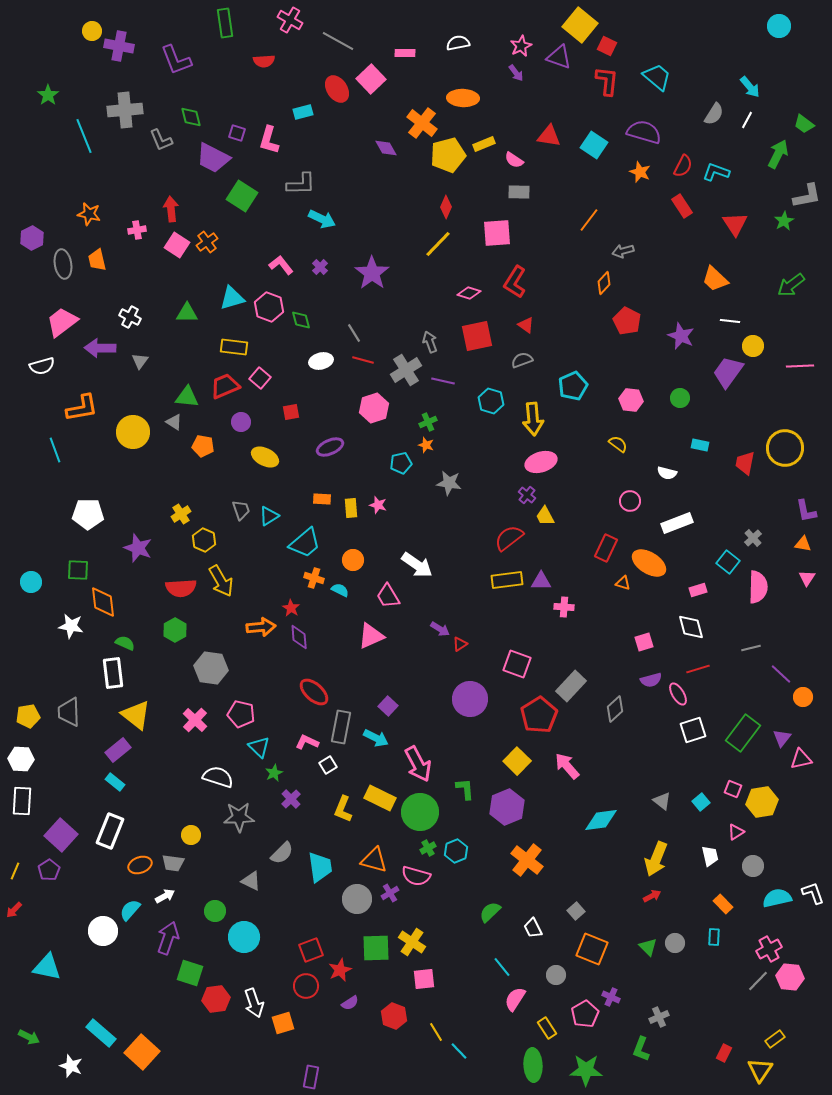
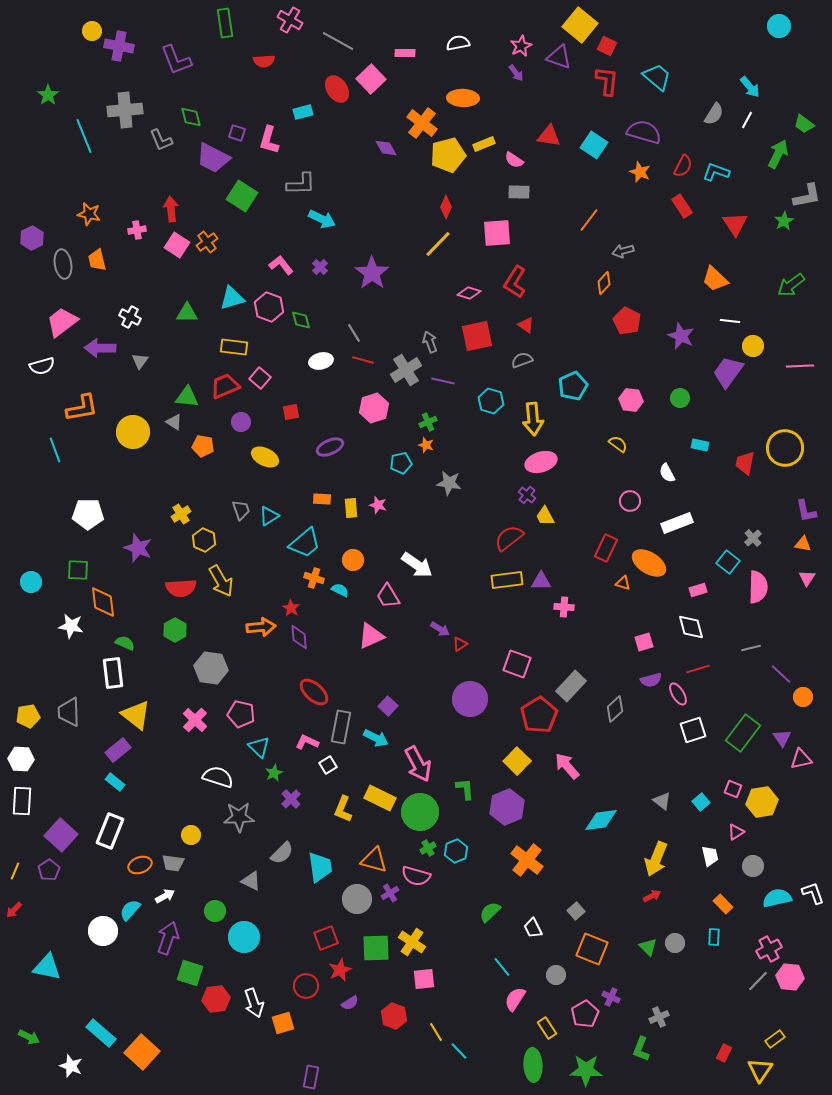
white semicircle at (667, 473): rotated 48 degrees clockwise
purple triangle at (782, 738): rotated 12 degrees counterclockwise
red square at (311, 950): moved 15 px right, 12 px up
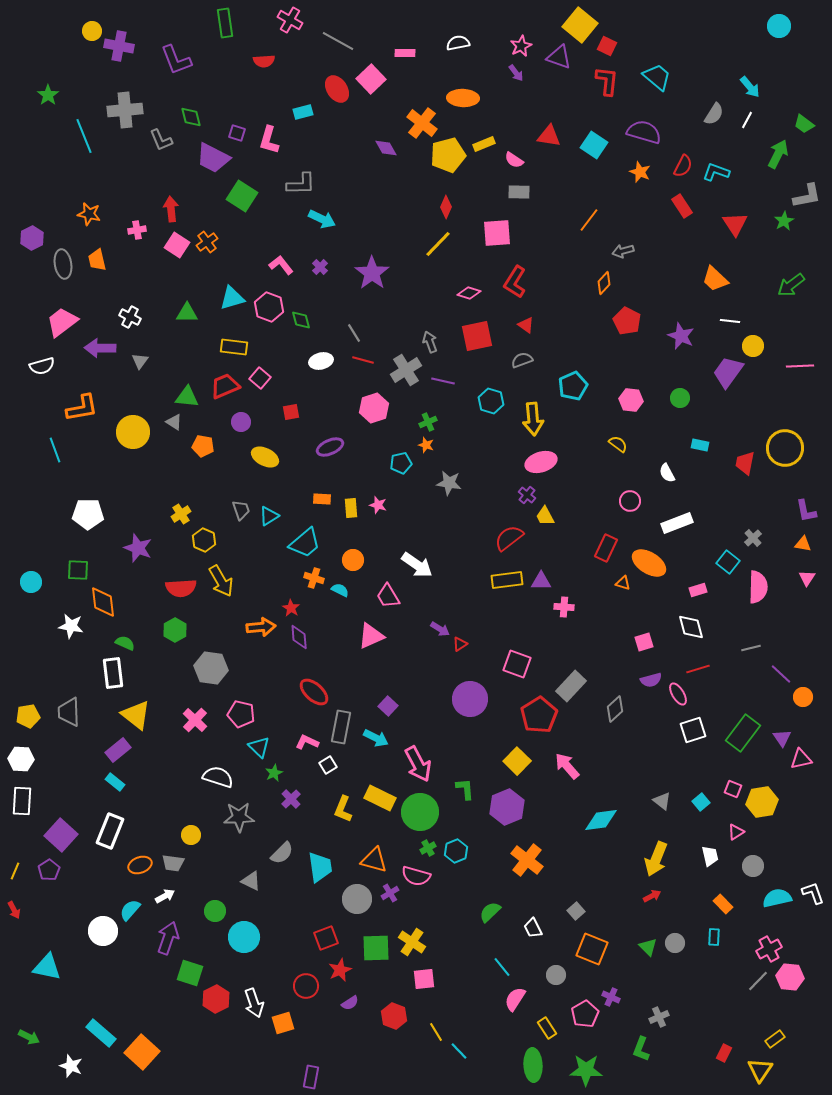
red arrow at (14, 910): rotated 72 degrees counterclockwise
red hexagon at (216, 999): rotated 20 degrees counterclockwise
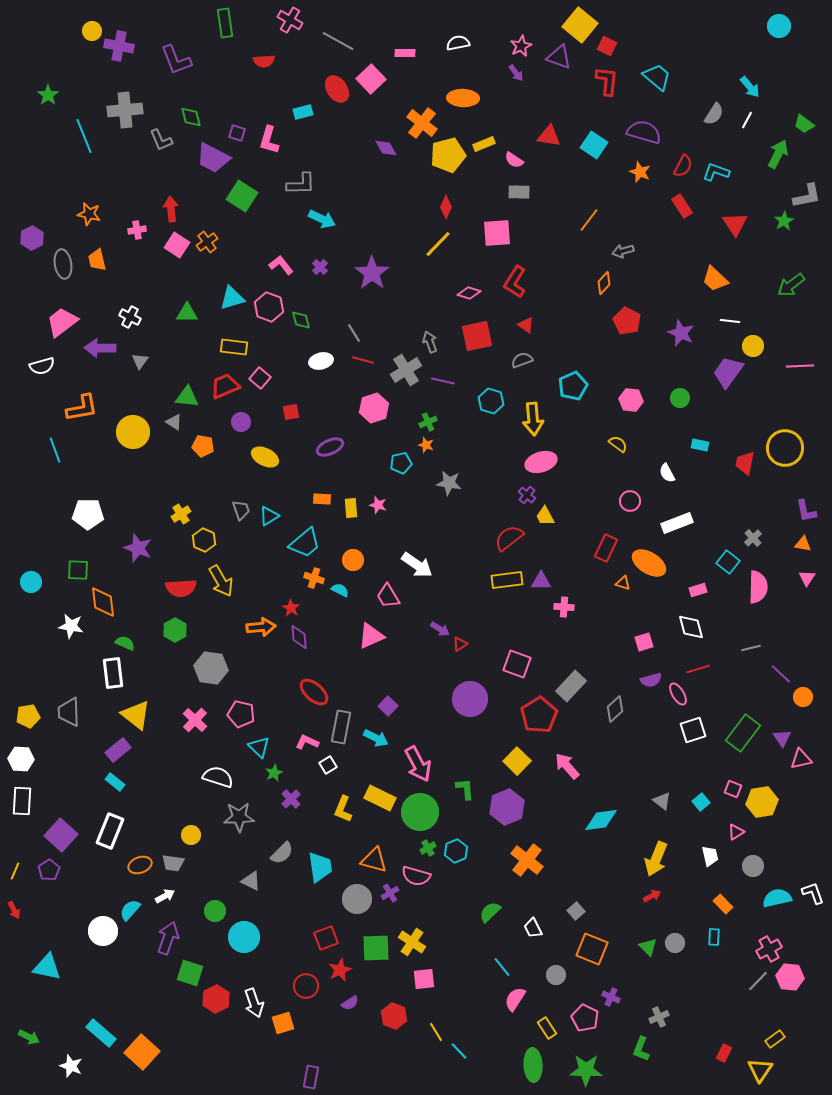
purple star at (681, 336): moved 3 px up
pink pentagon at (585, 1014): moved 4 px down; rotated 16 degrees counterclockwise
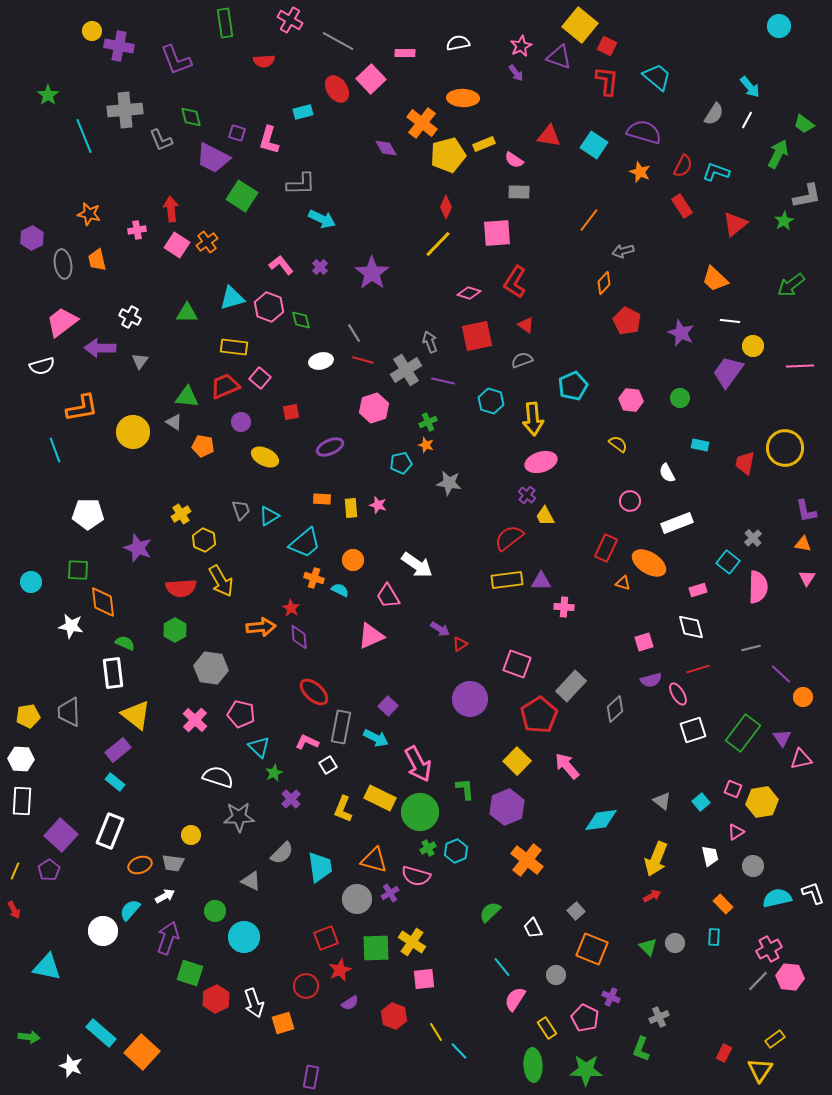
red triangle at (735, 224): rotated 24 degrees clockwise
green arrow at (29, 1037): rotated 20 degrees counterclockwise
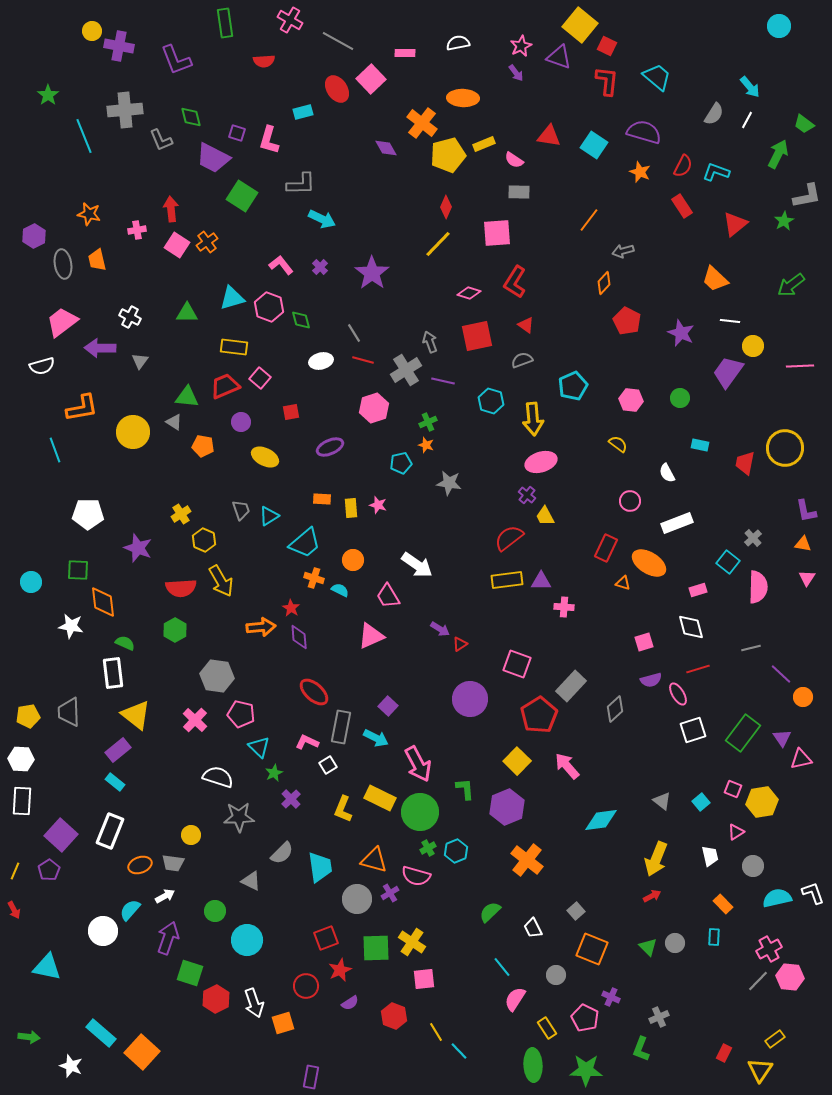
purple hexagon at (32, 238): moved 2 px right, 2 px up
gray hexagon at (211, 668): moved 6 px right, 8 px down
cyan circle at (244, 937): moved 3 px right, 3 px down
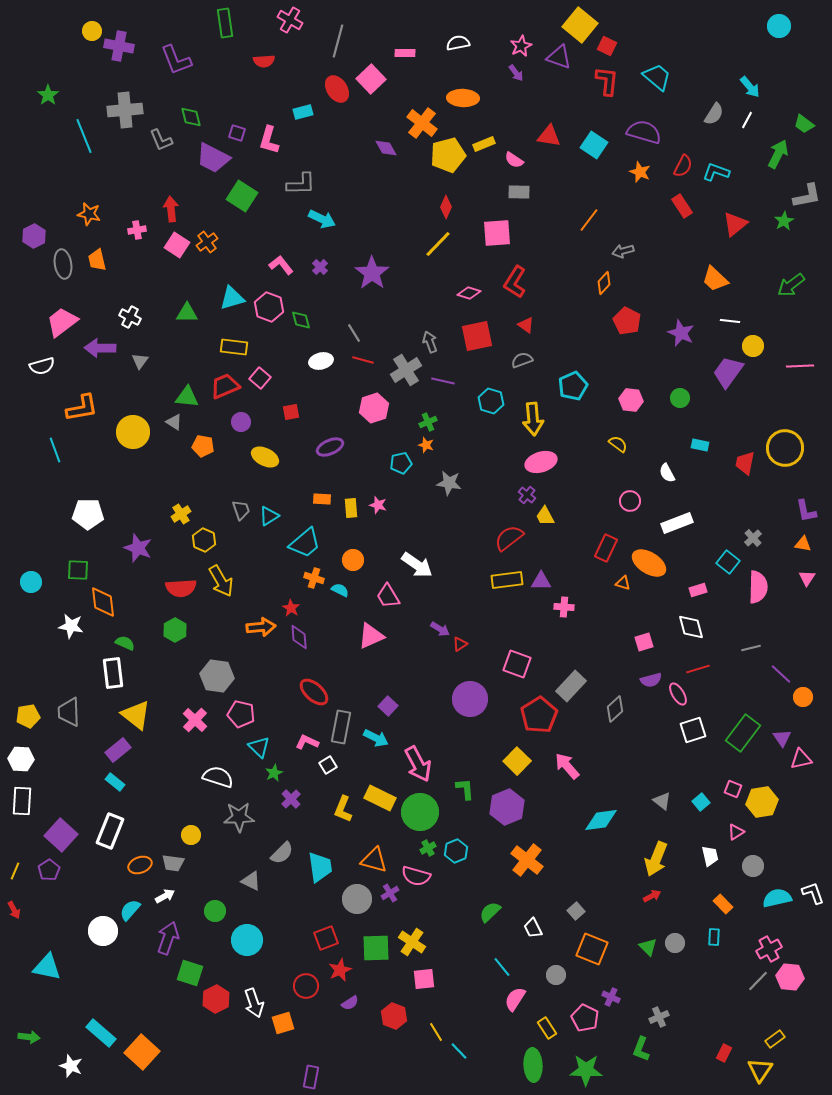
gray line at (338, 41): rotated 76 degrees clockwise
